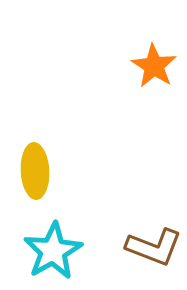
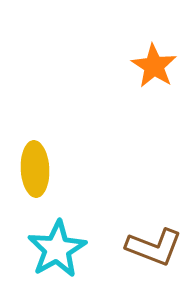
yellow ellipse: moved 2 px up
cyan star: moved 4 px right, 2 px up
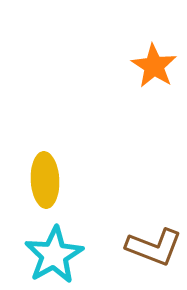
yellow ellipse: moved 10 px right, 11 px down
cyan star: moved 3 px left, 6 px down
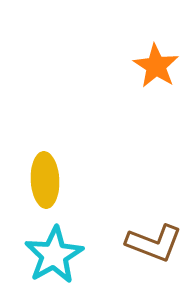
orange star: moved 2 px right
brown L-shape: moved 4 px up
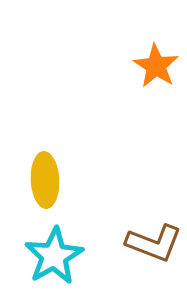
cyan star: moved 1 px down
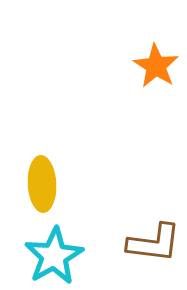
yellow ellipse: moved 3 px left, 4 px down
brown L-shape: rotated 14 degrees counterclockwise
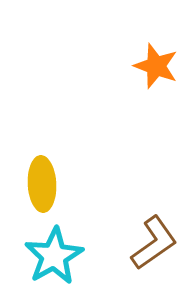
orange star: rotated 12 degrees counterclockwise
brown L-shape: rotated 42 degrees counterclockwise
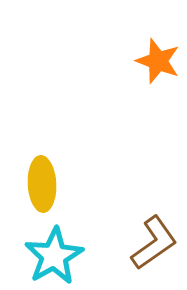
orange star: moved 2 px right, 5 px up
